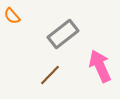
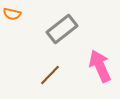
orange semicircle: moved 2 px up; rotated 36 degrees counterclockwise
gray rectangle: moved 1 px left, 5 px up
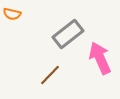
gray rectangle: moved 6 px right, 5 px down
pink arrow: moved 8 px up
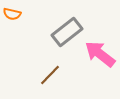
gray rectangle: moved 1 px left, 2 px up
pink arrow: moved 4 px up; rotated 28 degrees counterclockwise
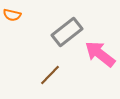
orange semicircle: moved 1 px down
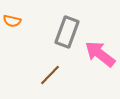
orange semicircle: moved 6 px down
gray rectangle: rotated 32 degrees counterclockwise
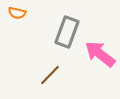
orange semicircle: moved 5 px right, 8 px up
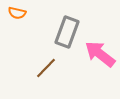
brown line: moved 4 px left, 7 px up
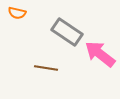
gray rectangle: rotated 76 degrees counterclockwise
brown line: rotated 55 degrees clockwise
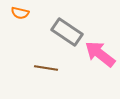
orange semicircle: moved 3 px right
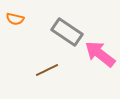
orange semicircle: moved 5 px left, 6 px down
brown line: moved 1 px right, 2 px down; rotated 35 degrees counterclockwise
